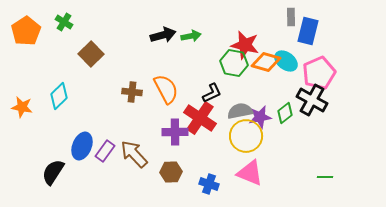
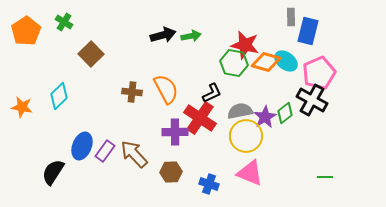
purple star: moved 5 px right; rotated 20 degrees counterclockwise
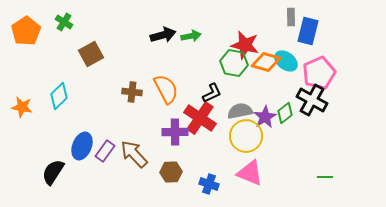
brown square: rotated 15 degrees clockwise
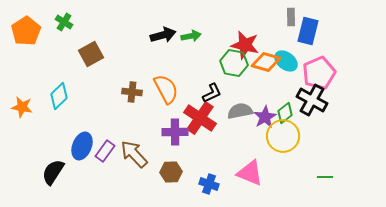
yellow circle: moved 37 px right
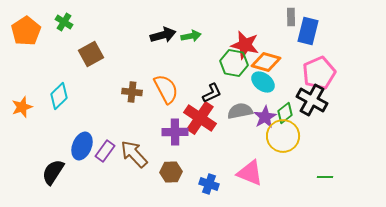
cyan ellipse: moved 23 px left, 21 px down
orange star: rotated 30 degrees counterclockwise
